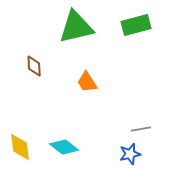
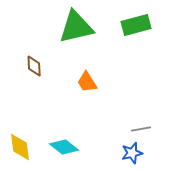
blue star: moved 2 px right, 1 px up
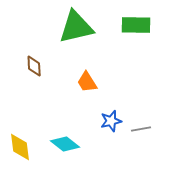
green rectangle: rotated 16 degrees clockwise
cyan diamond: moved 1 px right, 3 px up
blue star: moved 21 px left, 32 px up
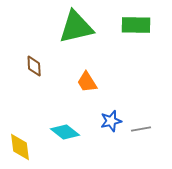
cyan diamond: moved 12 px up
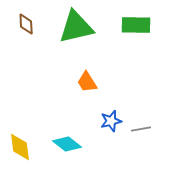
brown diamond: moved 8 px left, 42 px up
cyan diamond: moved 2 px right, 12 px down
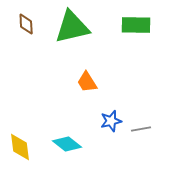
green triangle: moved 4 px left
